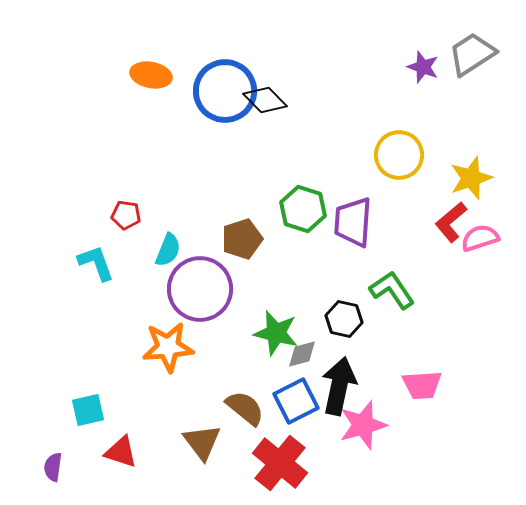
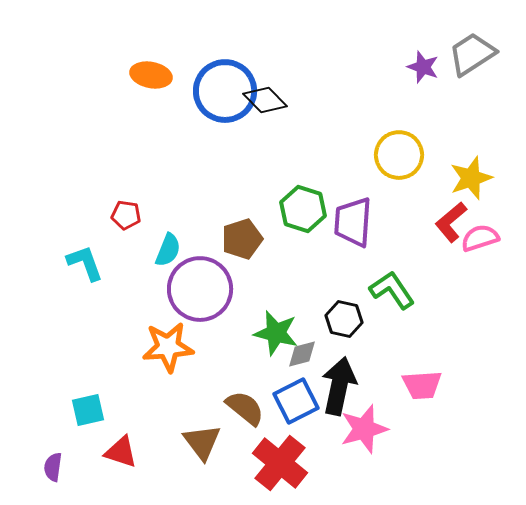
cyan L-shape: moved 11 px left
pink star: moved 1 px right, 4 px down
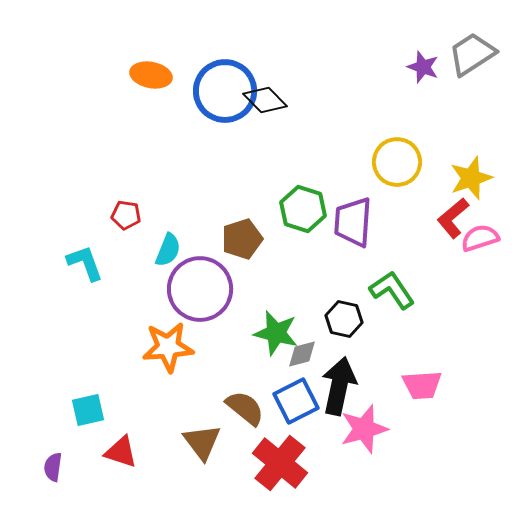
yellow circle: moved 2 px left, 7 px down
red L-shape: moved 2 px right, 4 px up
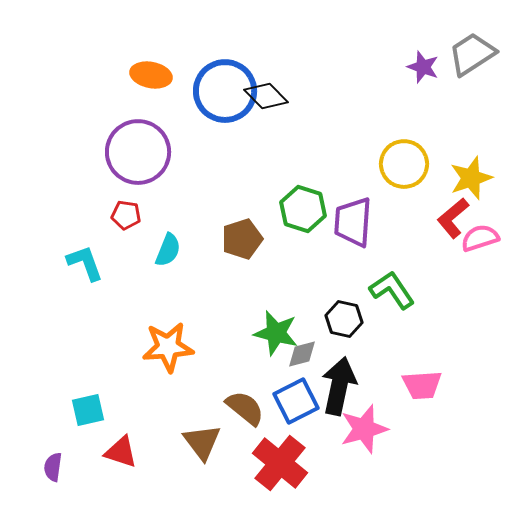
black diamond: moved 1 px right, 4 px up
yellow circle: moved 7 px right, 2 px down
purple circle: moved 62 px left, 137 px up
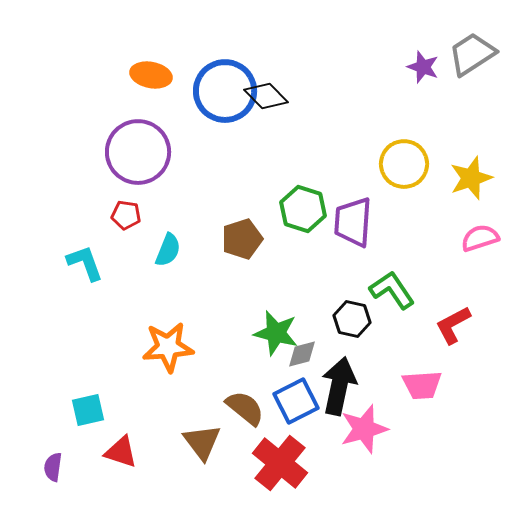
red L-shape: moved 107 px down; rotated 12 degrees clockwise
black hexagon: moved 8 px right
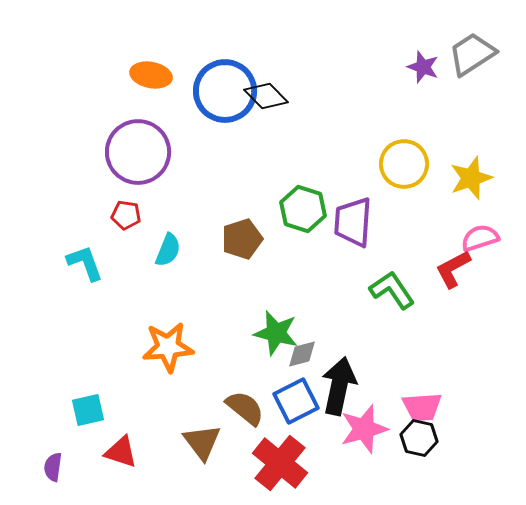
black hexagon: moved 67 px right, 119 px down
red L-shape: moved 56 px up
pink trapezoid: moved 22 px down
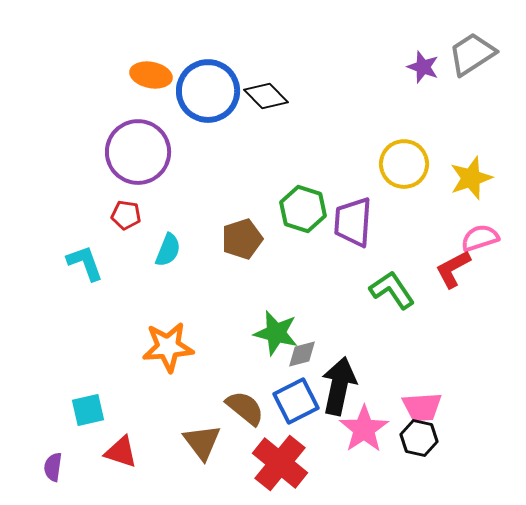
blue circle: moved 17 px left
pink star: rotated 18 degrees counterclockwise
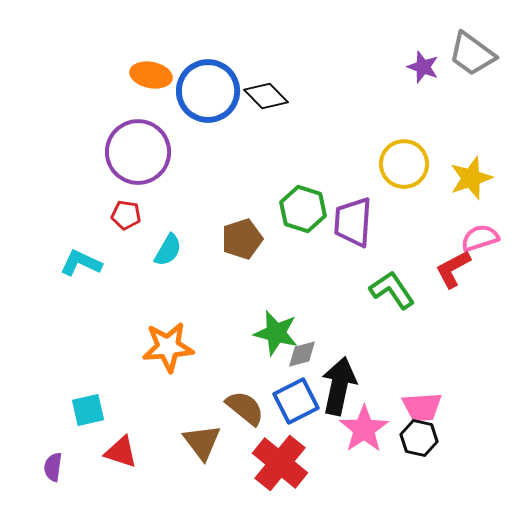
gray trapezoid: rotated 111 degrees counterclockwise
cyan semicircle: rotated 8 degrees clockwise
cyan L-shape: moved 4 px left; rotated 45 degrees counterclockwise
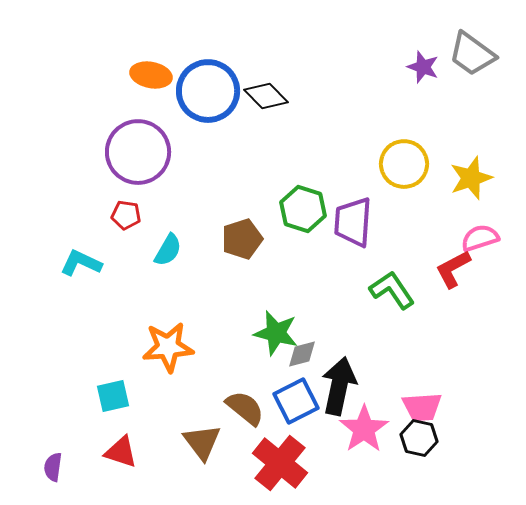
cyan square: moved 25 px right, 14 px up
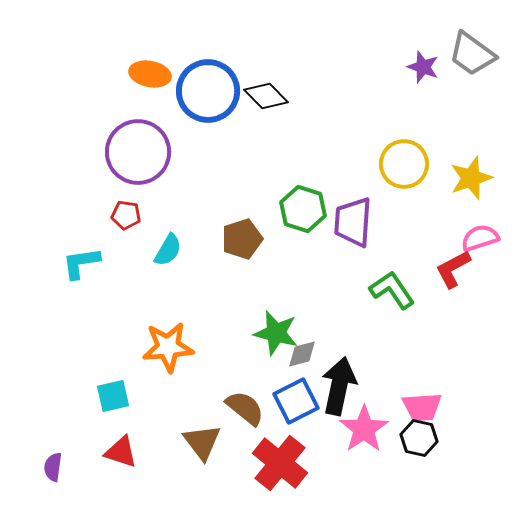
orange ellipse: moved 1 px left, 1 px up
cyan L-shape: rotated 33 degrees counterclockwise
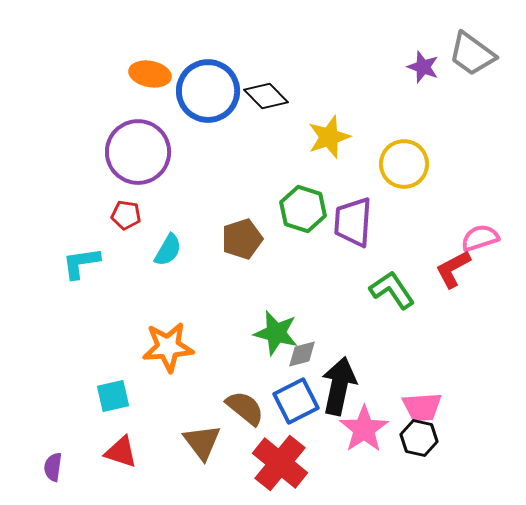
yellow star: moved 142 px left, 41 px up
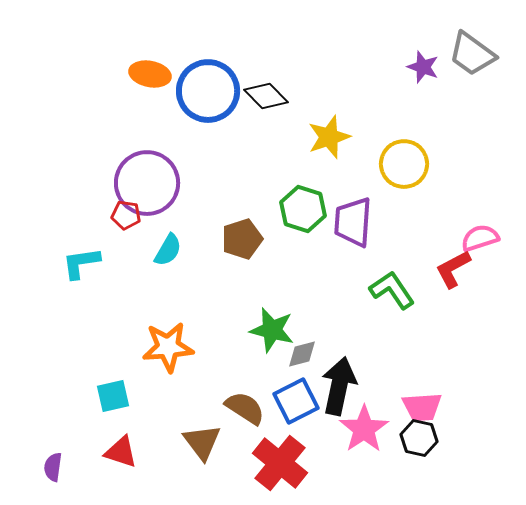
purple circle: moved 9 px right, 31 px down
green star: moved 4 px left, 3 px up
brown semicircle: rotated 6 degrees counterclockwise
